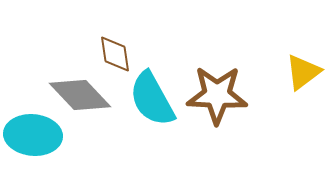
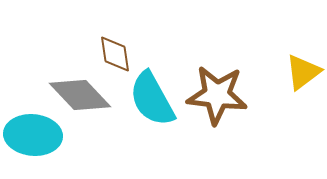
brown star: rotated 4 degrees clockwise
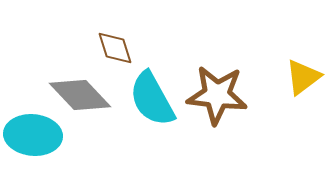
brown diamond: moved 6 px up; rotated 9 degrees counterclockwise
yellow triangle: moved 5 px down
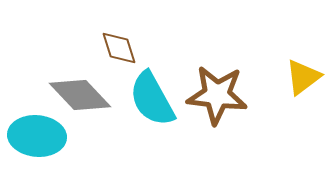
brown diamond: moved 4 px right
cyan ellipse: moved 4 px right, 1 px down
